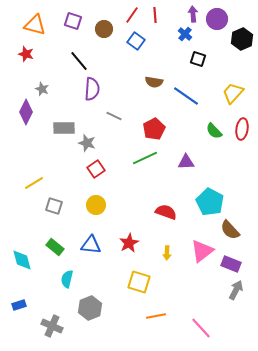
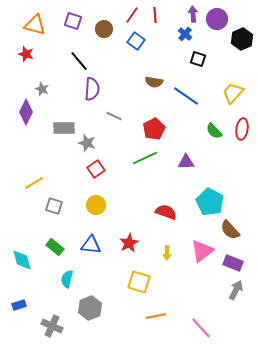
purple rectangle at (231, 264): moved 2 px right, 1 px up
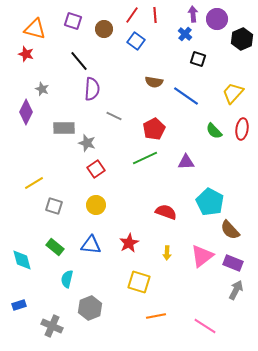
orange triangle at (35, 25): moved 4 px down
pink triangle at (202, 251): moved 5 px down
pink line at (201, 328): moved 4 px right, 2 px up; rotated 15 degrees counterclockwise
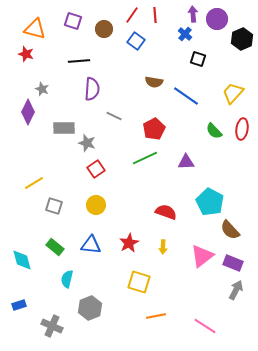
black line at (79, 61): rotated 55 degrees counterclockwise
purple diamond at (26, 112): moved 2 px right
yellow arrow at (167, 253): moved 4 px left, 6 px up
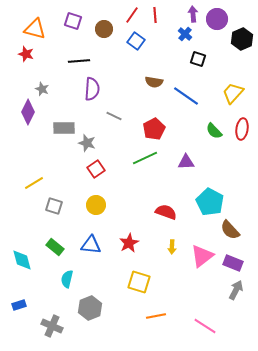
yellow arrow at (163, 247): moved 9 px right
